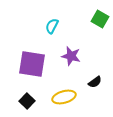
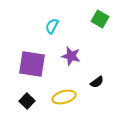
black semicircle: moved 2 px right
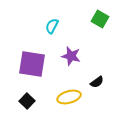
yellow ellipse: moved 5 px right
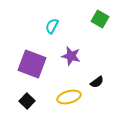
purple square: rotated 12 degrees clockwise
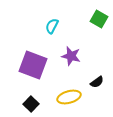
green square: moved 1 px left
purple square: moved 1 px right, 1 px down
black square: moved 4 px right, 3 px down
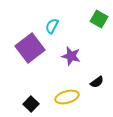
purple square: moved 3 px left, 17 px up; rotated 32 degrees clockwise
yellow ellipse: moved 2 px left
